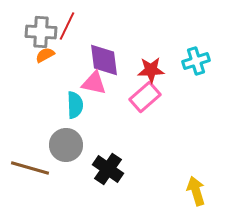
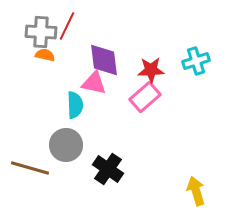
orange semicircle: rotated 42 degrees clockwise
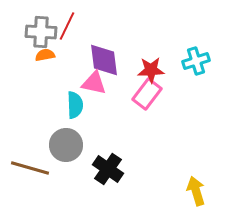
orange semicircle: rotated 24 degrees counterclockwise
pink rectangle: moved 2 px right, 3 px up; rotated 12 degrees counterclockwise
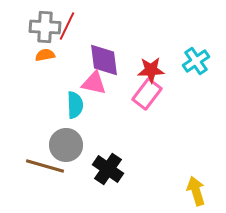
gray cross: moved 4 px right, 5 px up
cyan cross: rotated 16 degrees counterclockwise
brown line: moved 15 px right, 2 px up
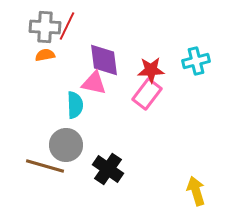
cyan cross: rotated 20 degrees clockwise
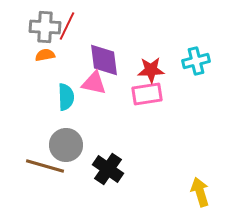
pink rectangle: rotated 44 degrees clockwise
cyan semicircle: moved 9 px left, 8 px up
yellow arrow: moved 4 px right, 1 px down
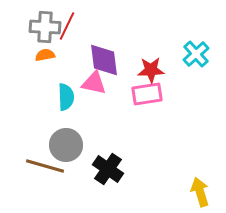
cyan cross: moved 7 px up; rotated 28 degrees counterclockwise
